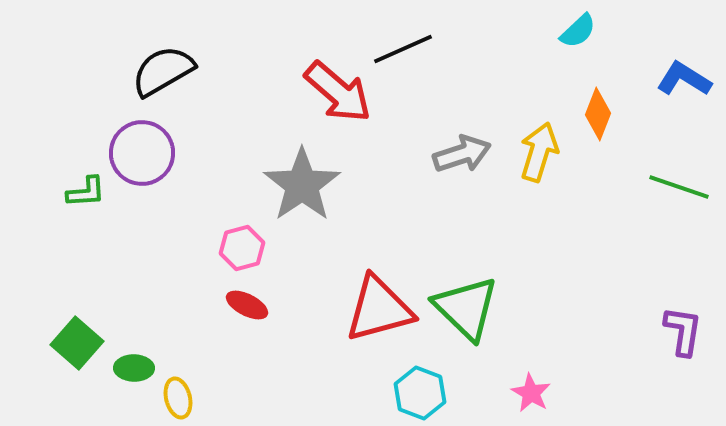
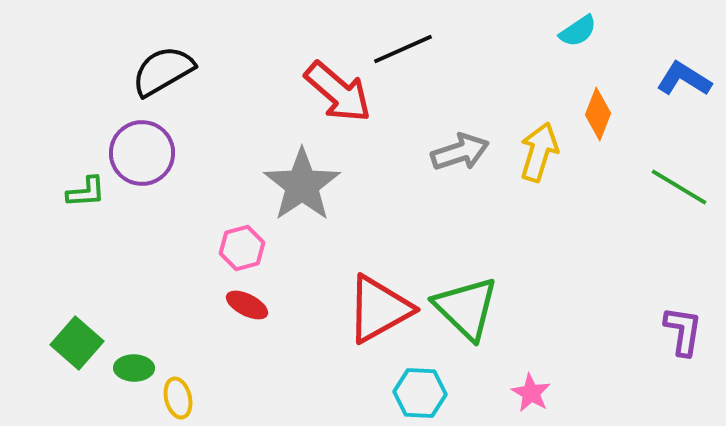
cyan semicircle: rotated 9 degrees clockwise
gray arrow: moved 2 px left, 2 px up
green line: rotated 12 degrees clockwise
red triangle: rotated 14 degrees counterclockwise
cyan hexagon: rotated 18 degrees counterclockwise
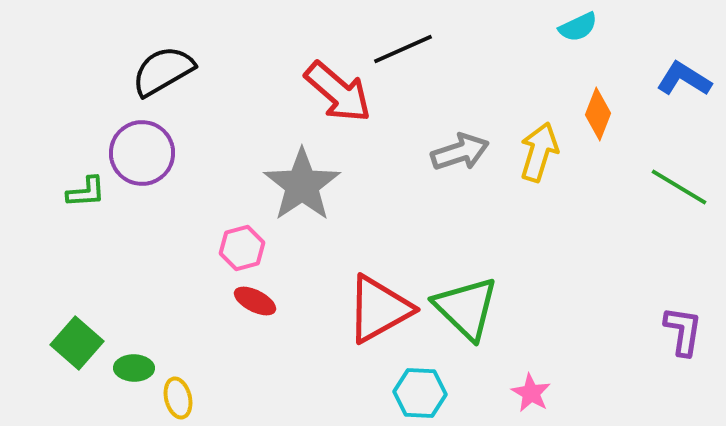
cyan semicircle: moved 4 px up; rotated 9 degrees clockwise
red ellipse: moved 8 px right, 4 px up
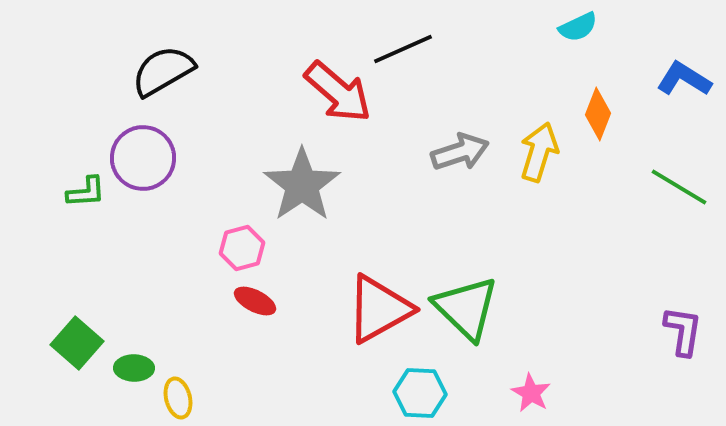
purple circle: moved 1 px right, 5 px down
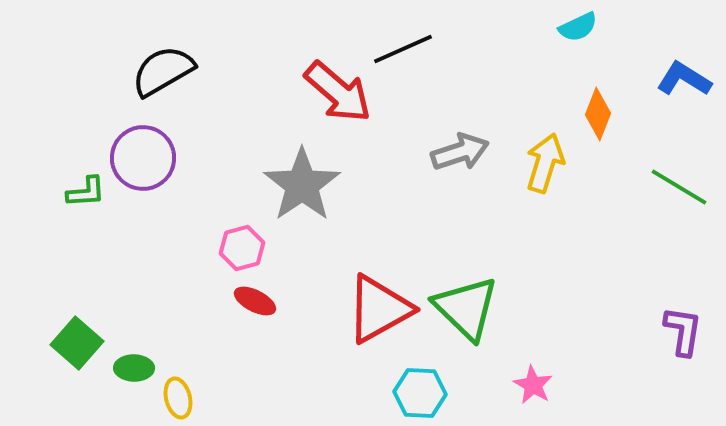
yellow arrow: moved 6 px right, 11 px down
pink star: moved 2 px right, 8 px up
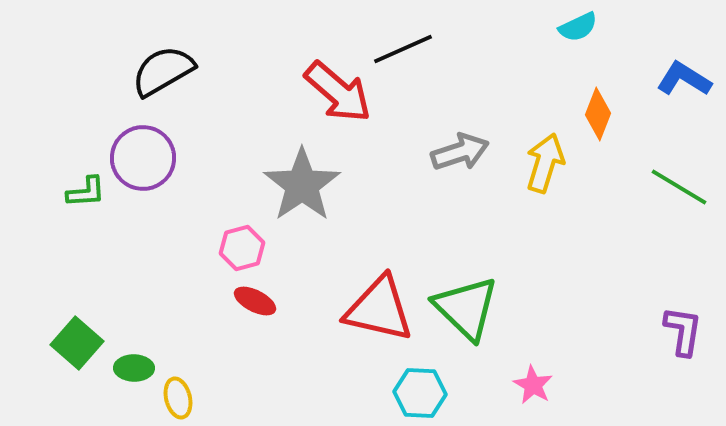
red triangle: rotated 42 degrees clockwise
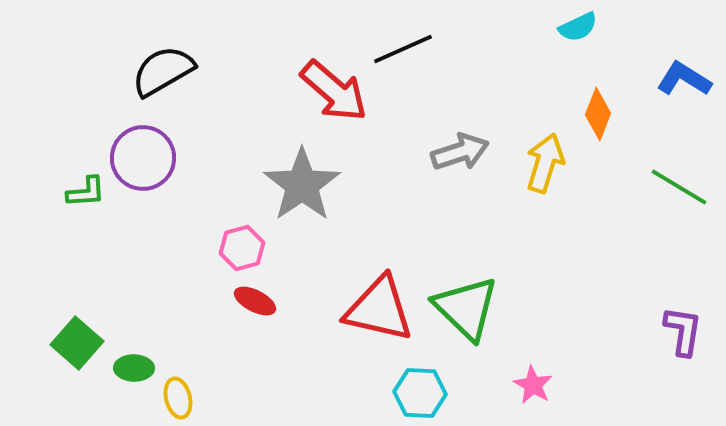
red arrow: moved 4 px left, 1 px up
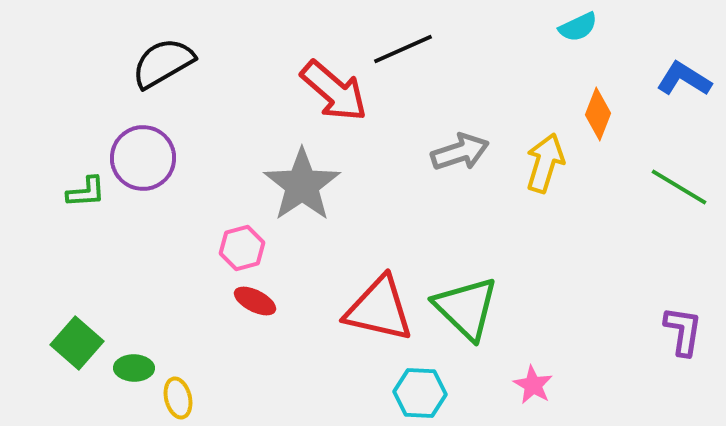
black semicircle: moved 8 px up
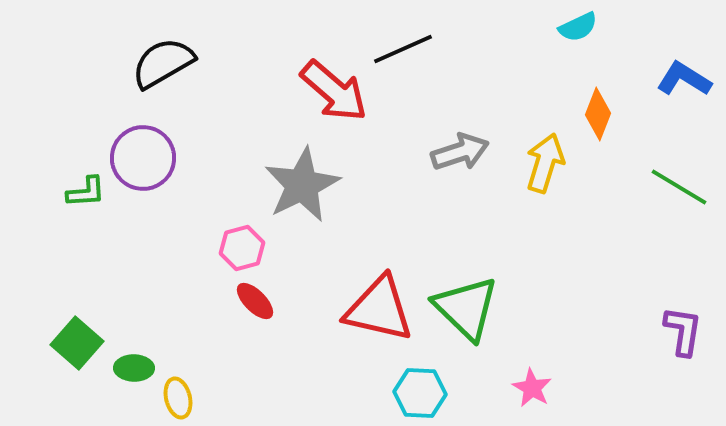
gray star: rotated 8 degrees clockwise
red ellipse: rotated 18 degrees clockwise
pink star: moved 1 px left, 3 px down
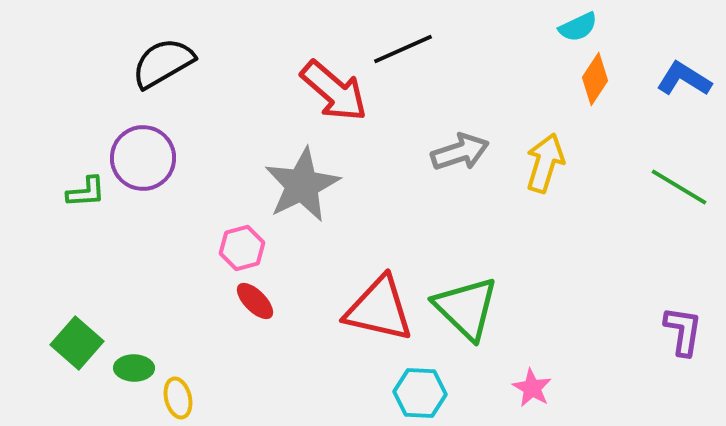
orange diamond: moved 3 px left, 35 px up; rotated 12 degrees clockwise
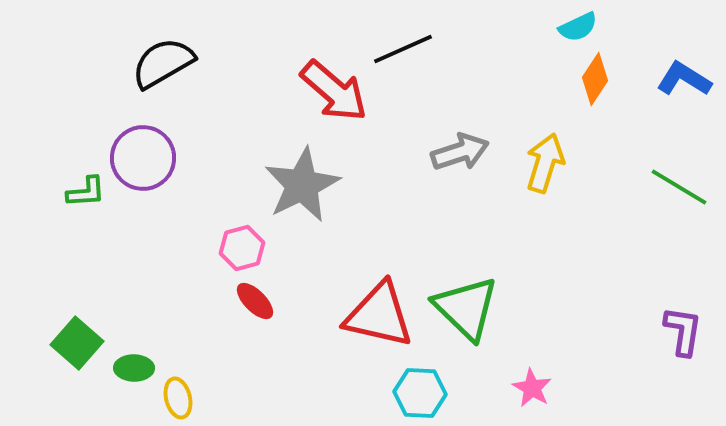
red triangle: moved 6 px down
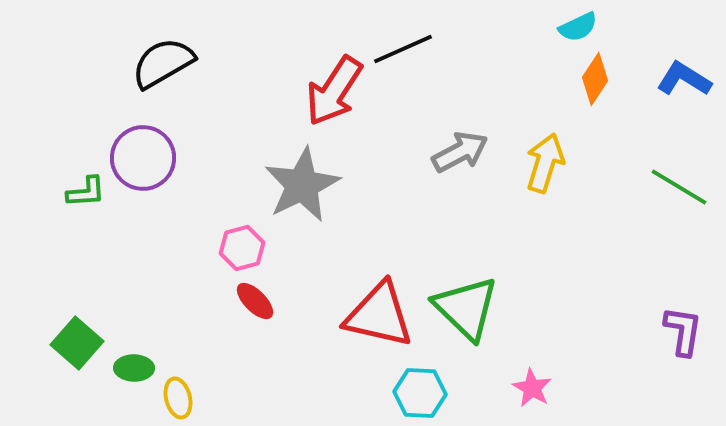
red arrow: rotated 82 degrees clockwise
gray arrow: rotated 10 degrees counterclockwise
